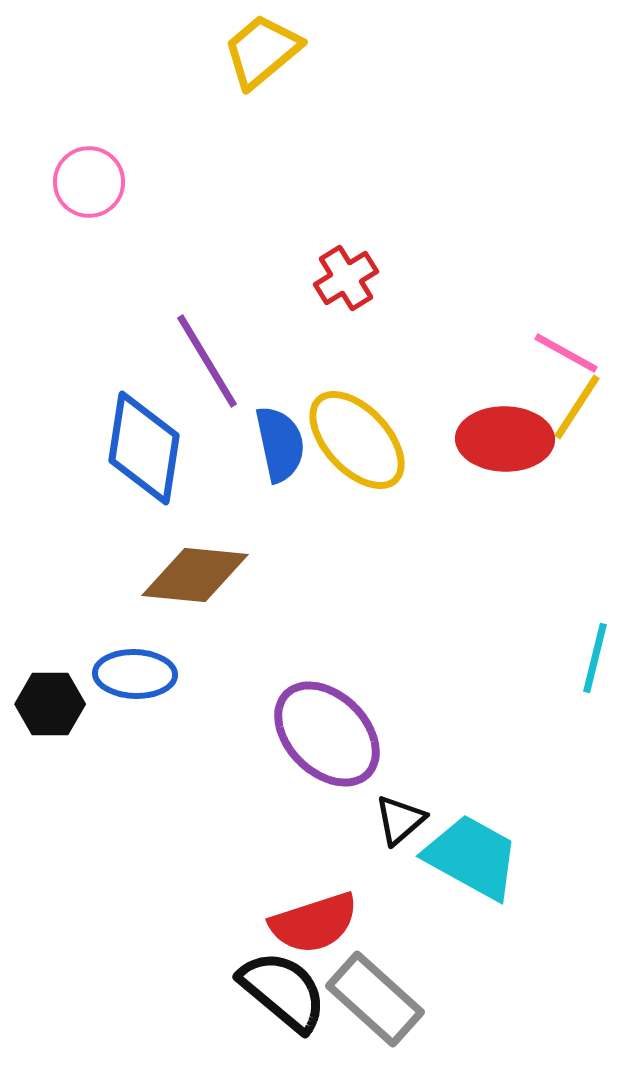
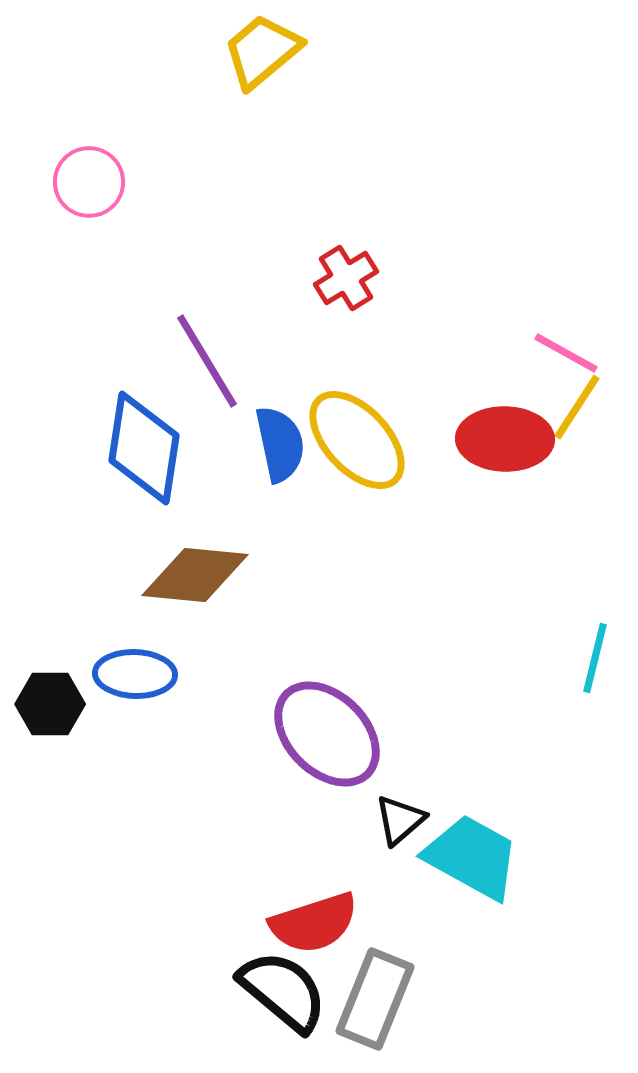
gray rectangle: rotated 70 degrees clockwise
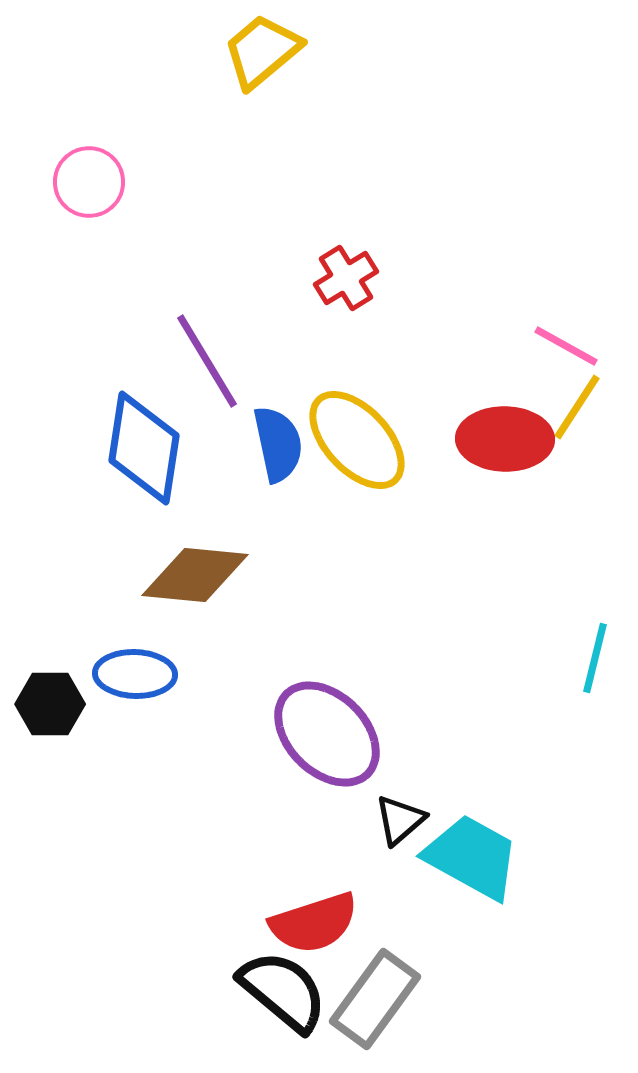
pink line: moved 7 px up
blue semicircle: moved 2 px left
gray rectangle: rotated 14 degrees clockwise
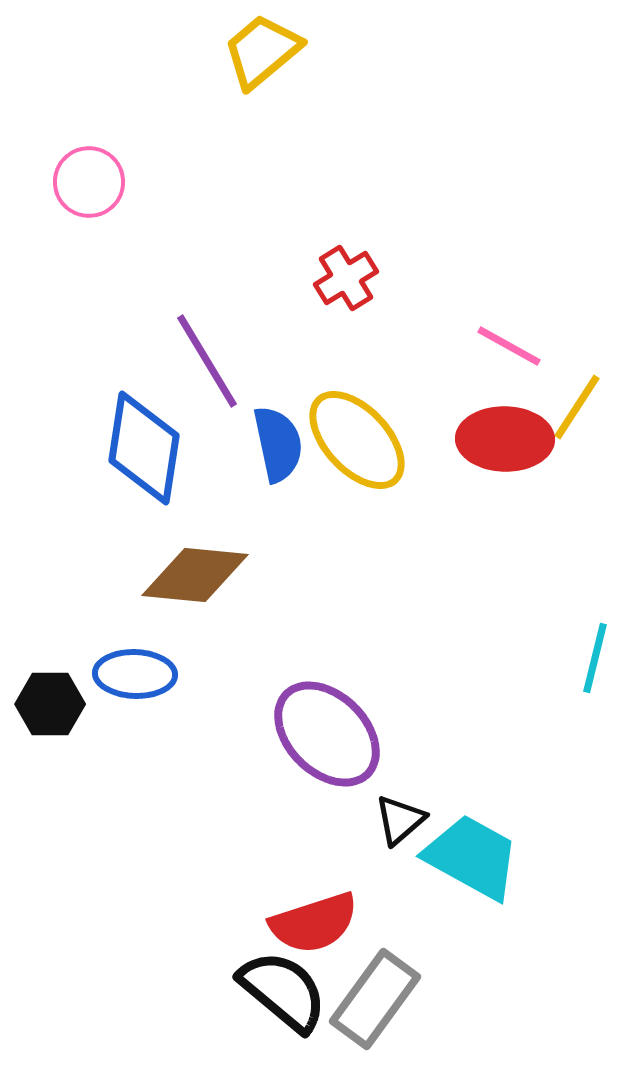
pink line: moved 57 px left
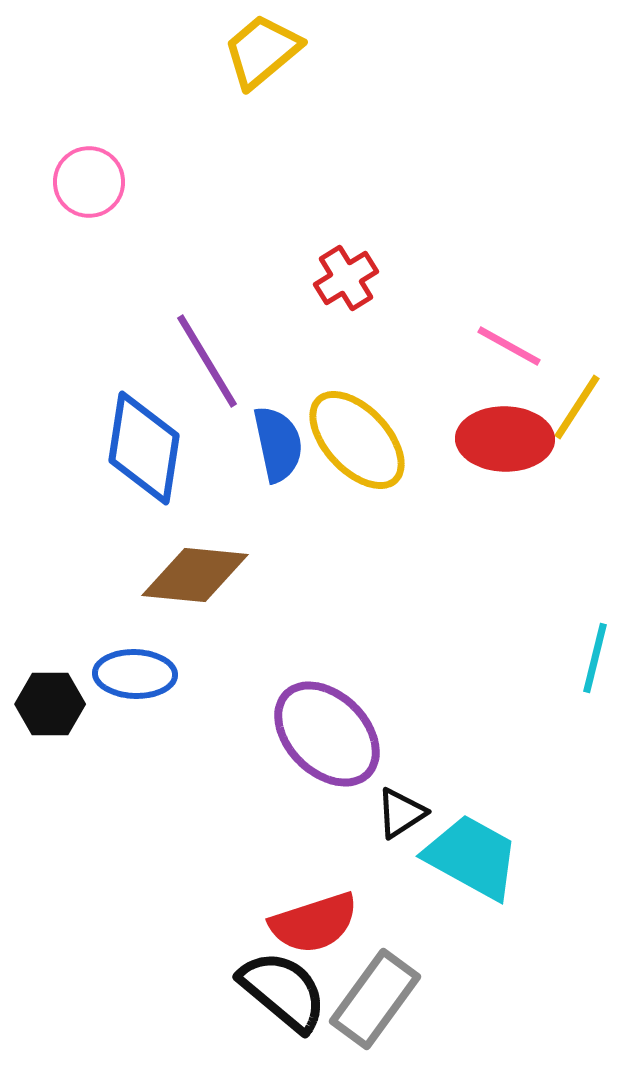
black triangle: moved 1 px right, 7 px up; rotated 8 degrees clockwise
